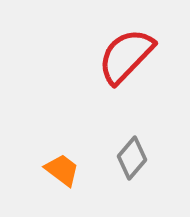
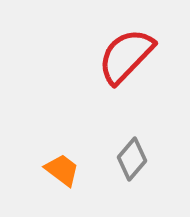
gray diamond: moved 1 px down
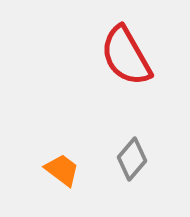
red semicircle: rotated 74 degrees counterclockwise
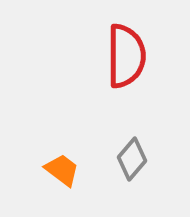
red semicircle: rotated 150 degrees counterclockwise
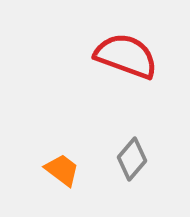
red semicircle: rotated 70 degrees counterclockwise
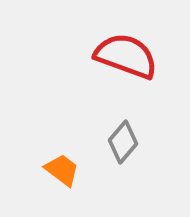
gray diamond: moved 9 px left, 17 px up
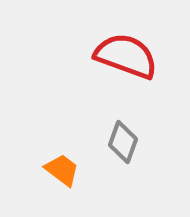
gray diamond: rotated 21 degrees counterclockwise
